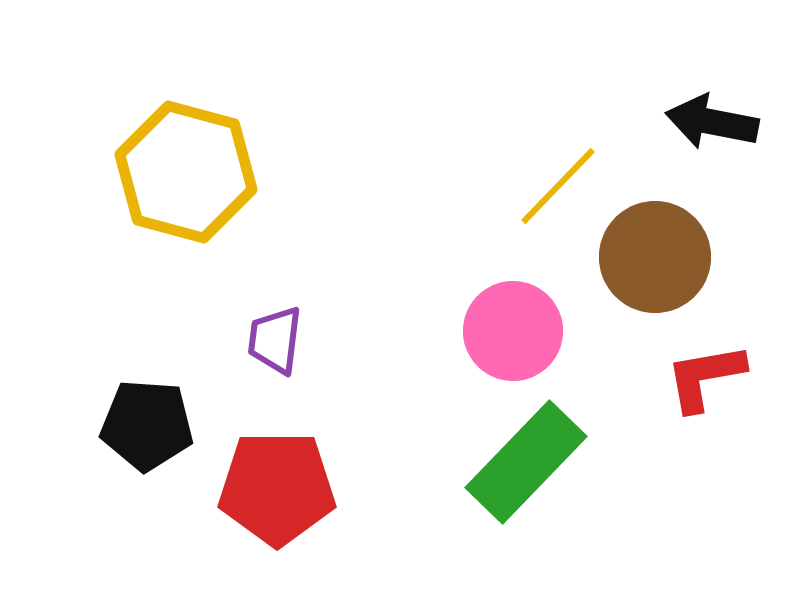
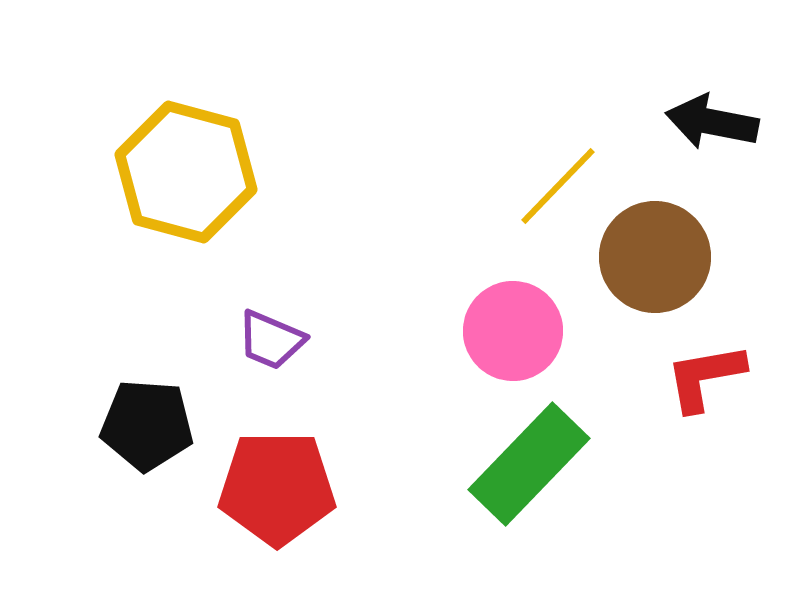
purple trapezoid: moved 4 px left; rotated 74 degrees counterclockwise
green rectangle: moved 3 px right, 2 px down
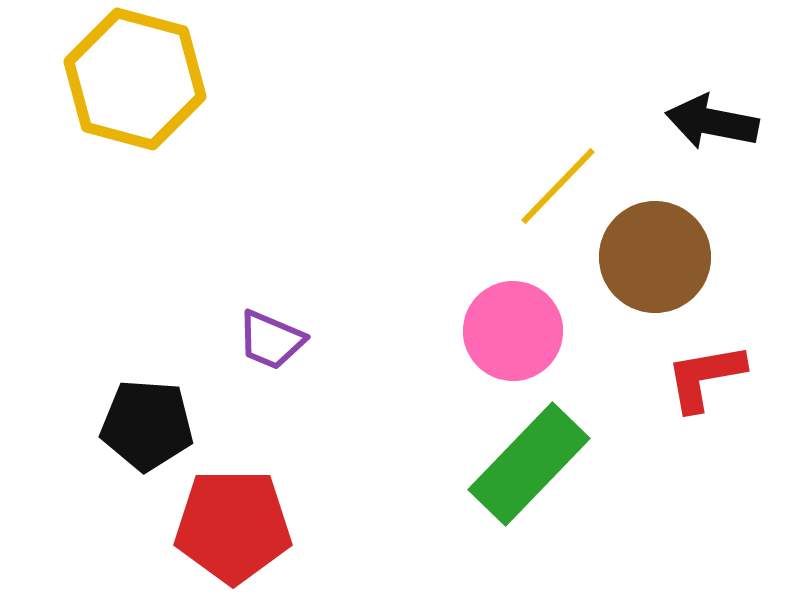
yellow hexagon: moved 51 px left, 93 px up
red pentagon: moved 44 px left, 38 px down
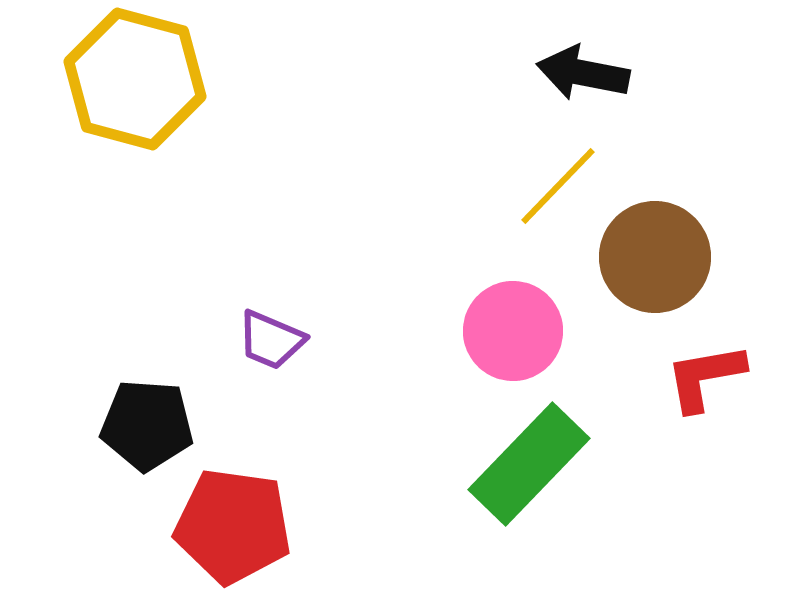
black arrow: moved 129 px left, 49 px up
red pentagon: rotated 8 degrees clockwise
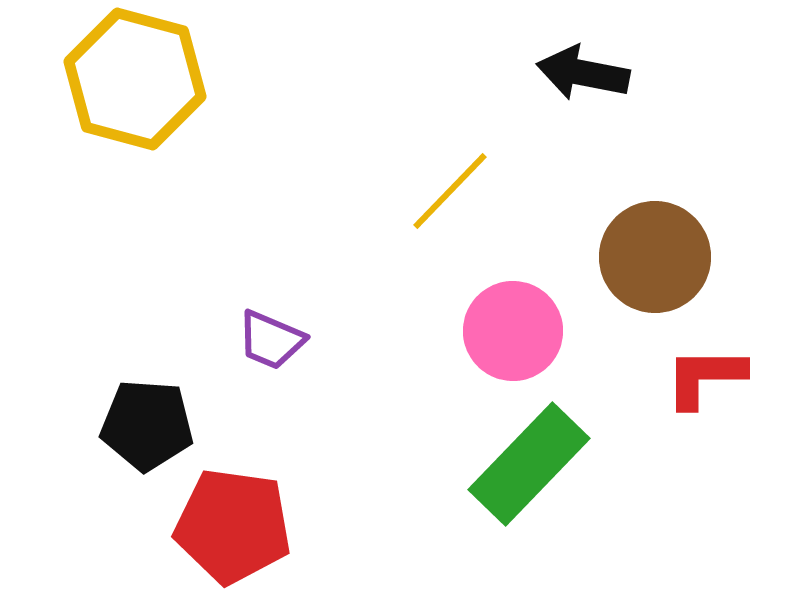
yellow line: moved 108 px left, 5 px down
red L-shape: rotated 10 degrees clockwise
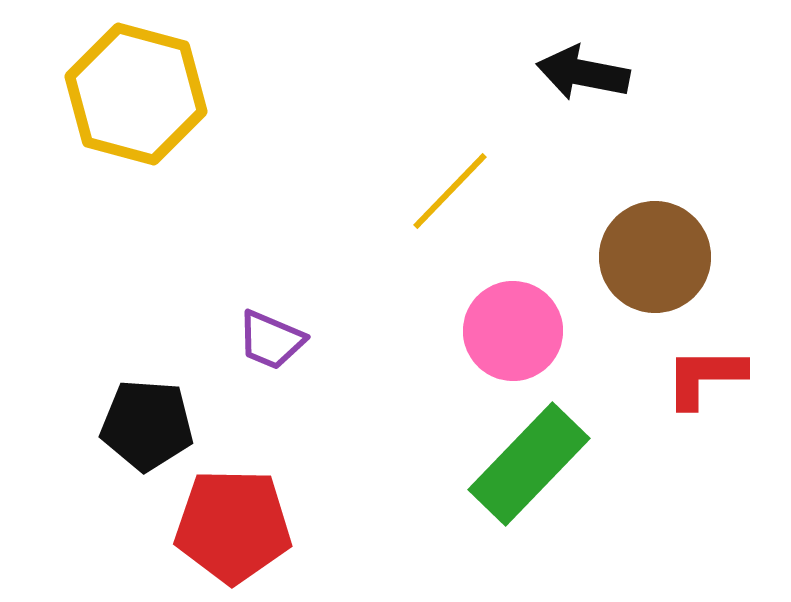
yellow hexagon: moved 1 px right, 15 px down
red pentagon: rotated 7 degrees counterclockwise
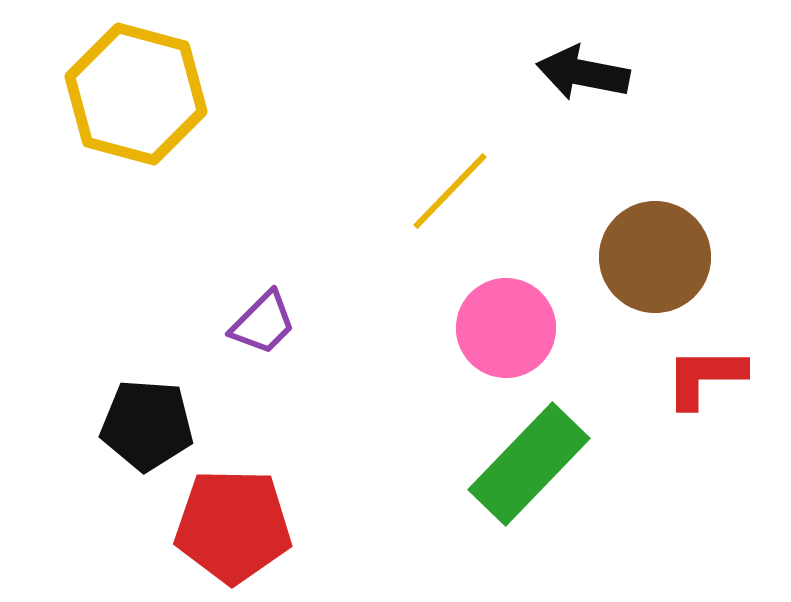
pink circle: moved 7 px left, 3 px up
purple trapezoid: moved 8 px left, 17 px up; rotated 68 degrees counterclockwise
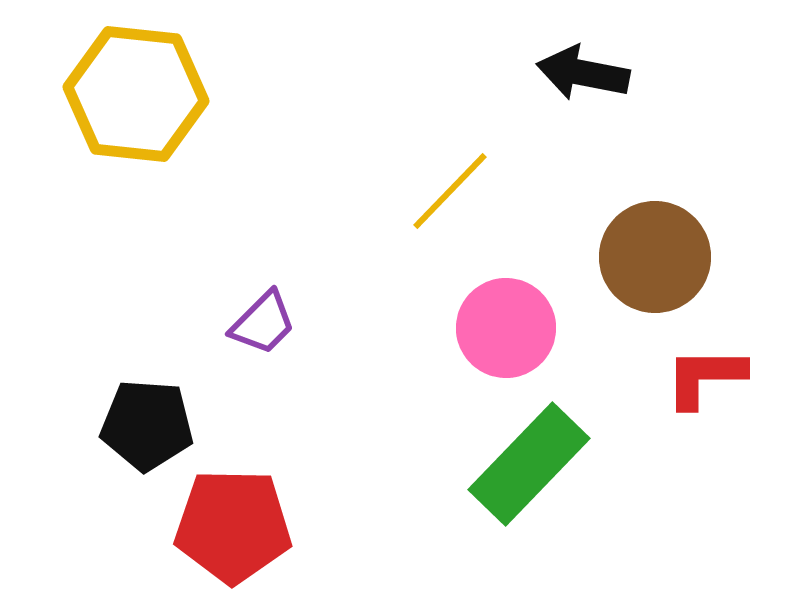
yellow hexagon: rotated 9 degrees counterclockwise
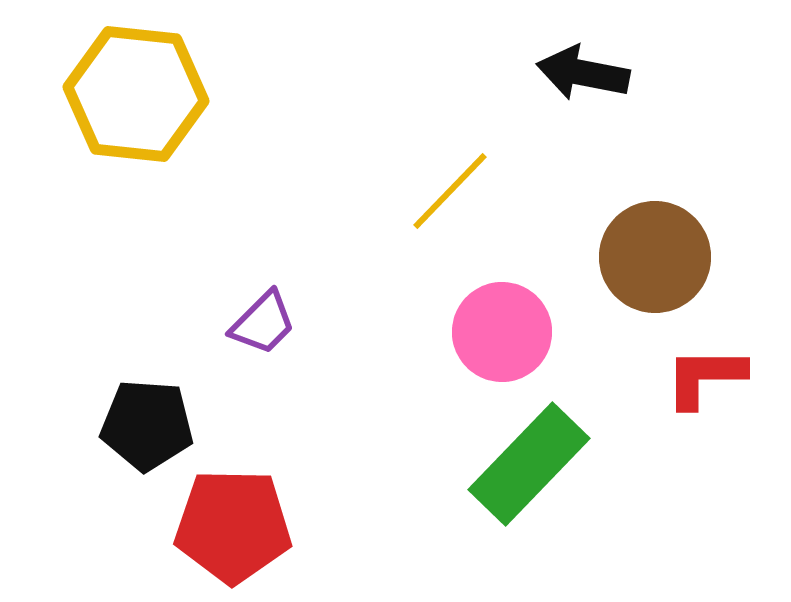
pink circle: moved 4 px left, 4 px down
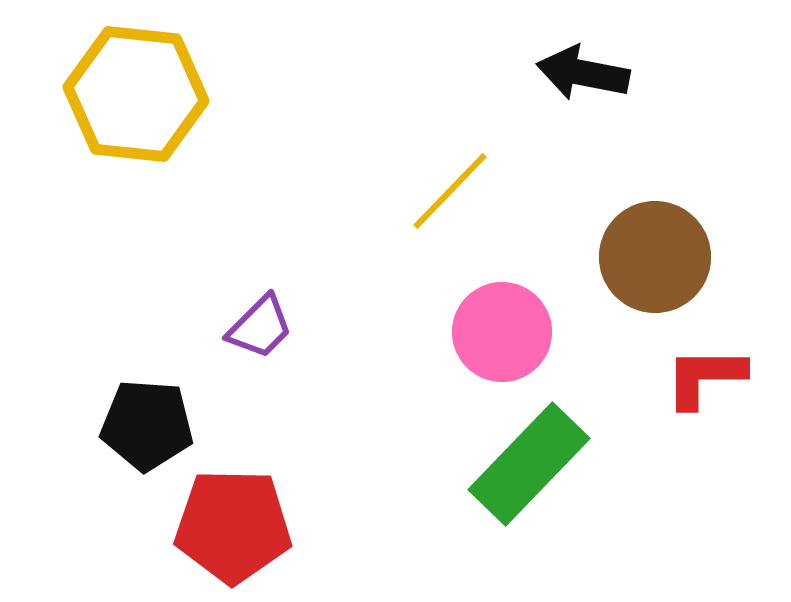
purple trapezoid: moved 3 px left, 4 px down
